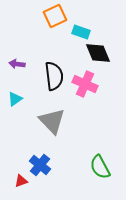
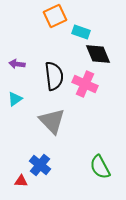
black diamond: moved 1 px down
red triangle: rotated 24 degrees clockwise
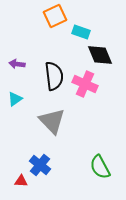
black diamond: moved 2 px right, 1 px down
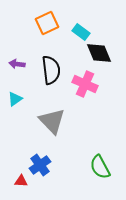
orange square: moved 8 px left, 7 px down
cyan rectangle: rotated 18 degrees clockwise
black diamond: moved 1 px left, 2 px up
black semicircle: moved 3 px left, 6 px up
blue cross: rotated 15 degrees clockwise
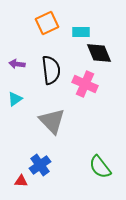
cyan rectangle: rotated 36 degrees counterclockwise
green semicircle: rotated 10 degrees counterclockwise
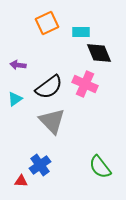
purple arrow: moved 1 px right, 1 px down
black semicircle: moved 2 px left, 17 px down; rotated 60 degrees clockwise
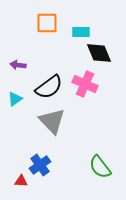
orange square: rotated 25 degrees clockwise
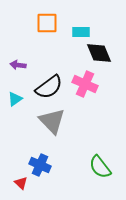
blue cross: rotated 30 degrees counterclockwise
red triangle: moved 2 px down; rotated 40 degrees clockwise
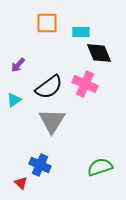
purple arrow: rotated 56 degrees counterclockwise
cyan triangle: moved 1 px left, 1 px down
gray triangle: rotated 16 degrees clockwise
green semicircle: rotated 110 degrees clockwise
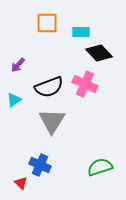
black diamond: rotated 20 degrees counterclockwise
black semicircle: rotated 16 degrees clockwise
